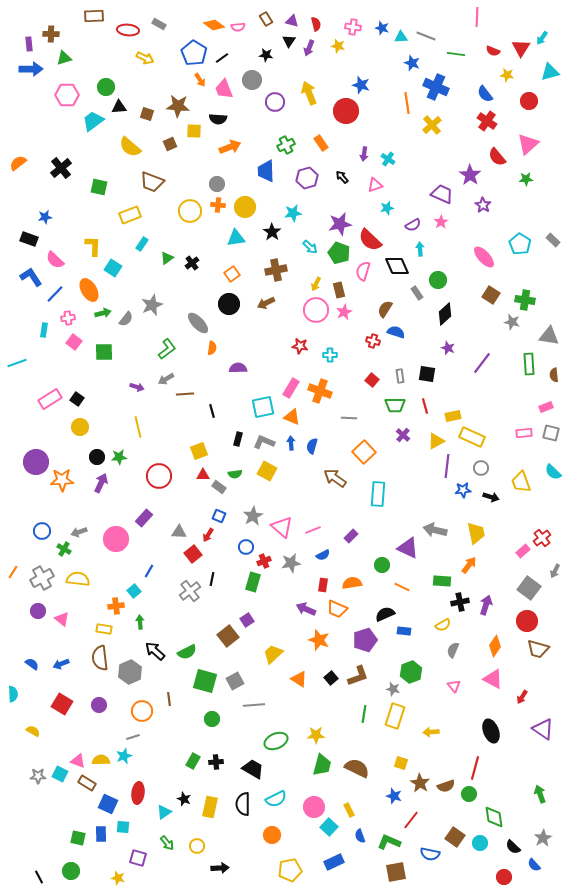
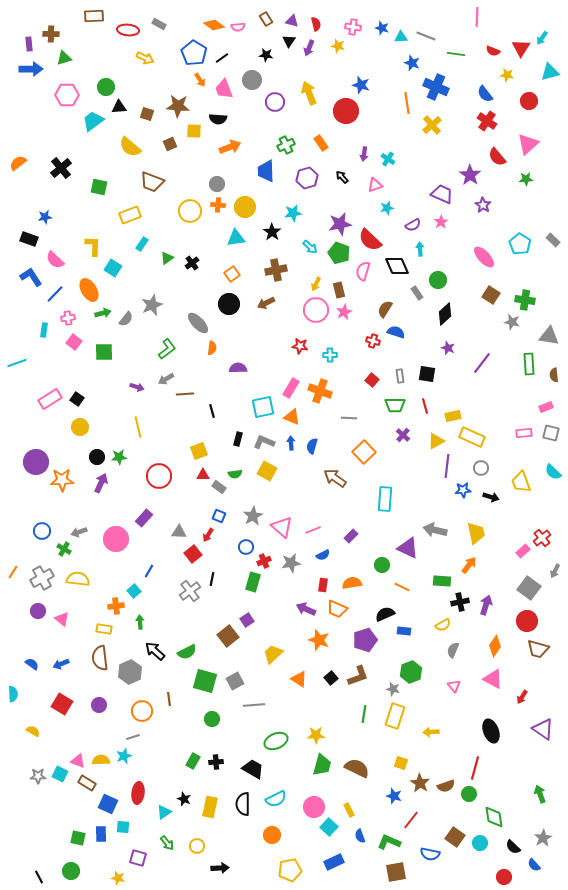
cyan rectangle at (378, 494): moved 7 px right, 5 px down
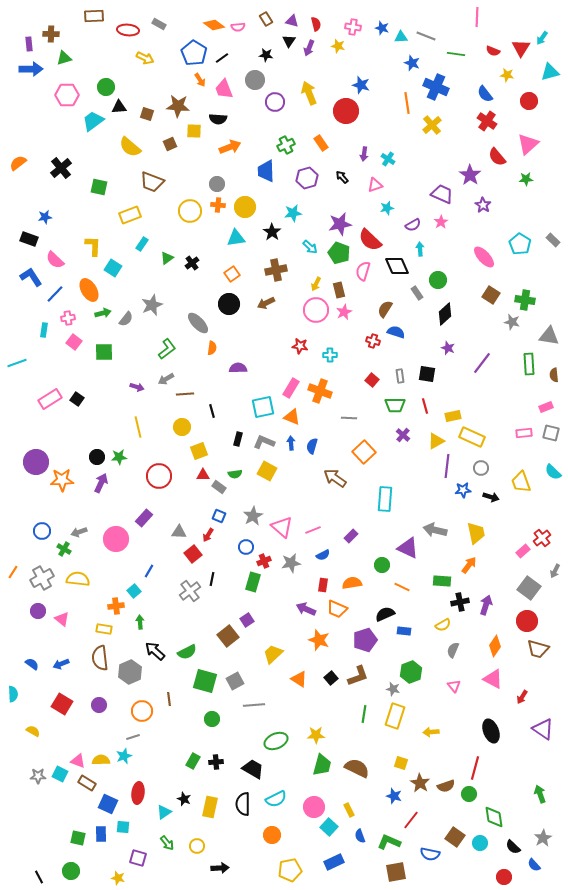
gray circle at (252, 80): moved 3 px right
yellow circle at (80, 427): moved 102 px right
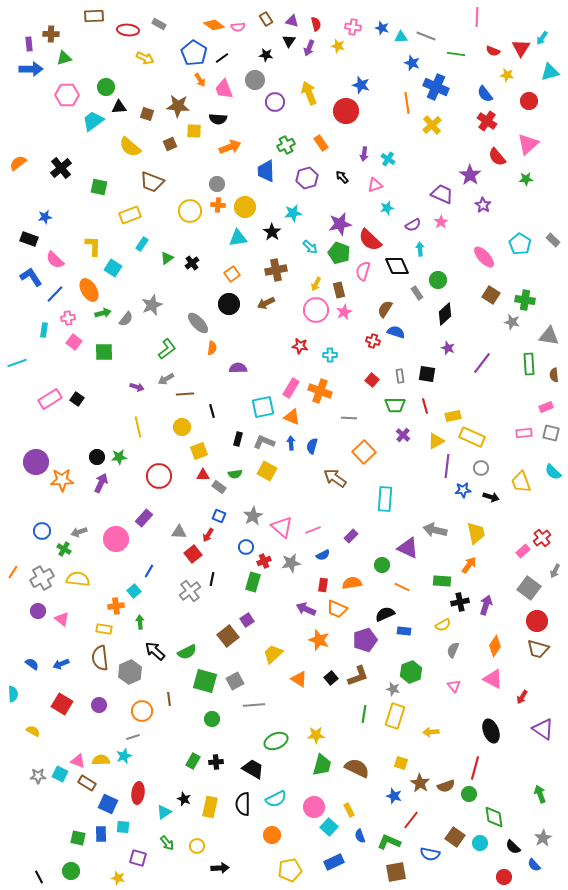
cyan triangle at (236, 238): moved 2 px right
red circle at (527, 621): moved 10 px right
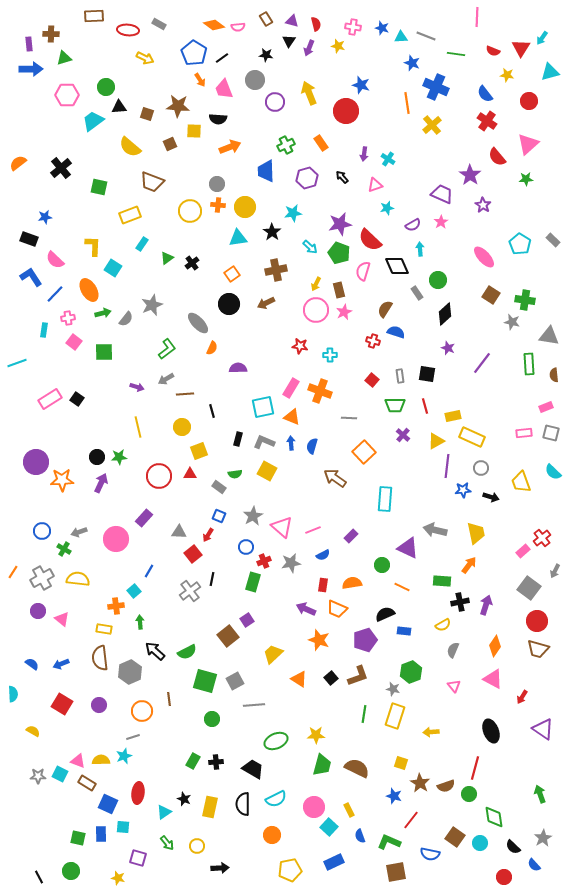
orange semicircle at (212, 348): rotated 16 degrees clockwise
red triangle at (203, 475): moved 13 px left, 1 px up
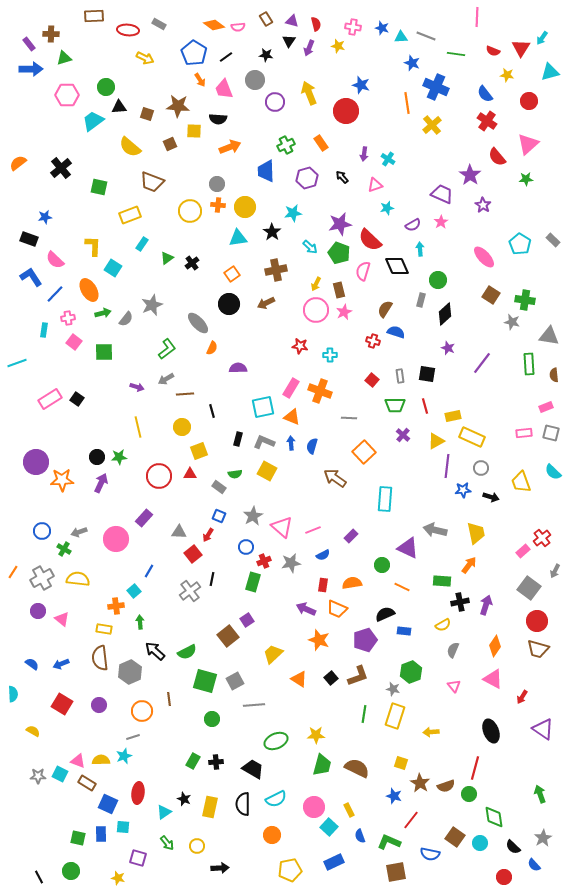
purple rectangle at (29, 44): rotated 32 degrees counterclockwise
black line at (222, 58): moved 4 px right, 1 px up
gray rectangle at (417, 293): moved 4 px right, 7 px down; rotated 48 degrees clockwise
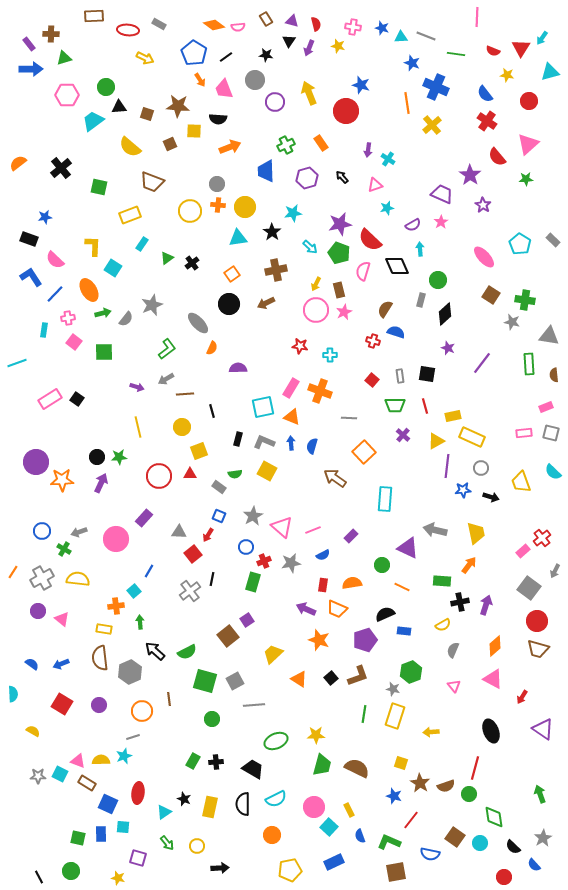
purple arrow at (364, 154): moved 4 px right, 4 px up
orange diamond at (495, 646): rotated 15 degrees clockwise
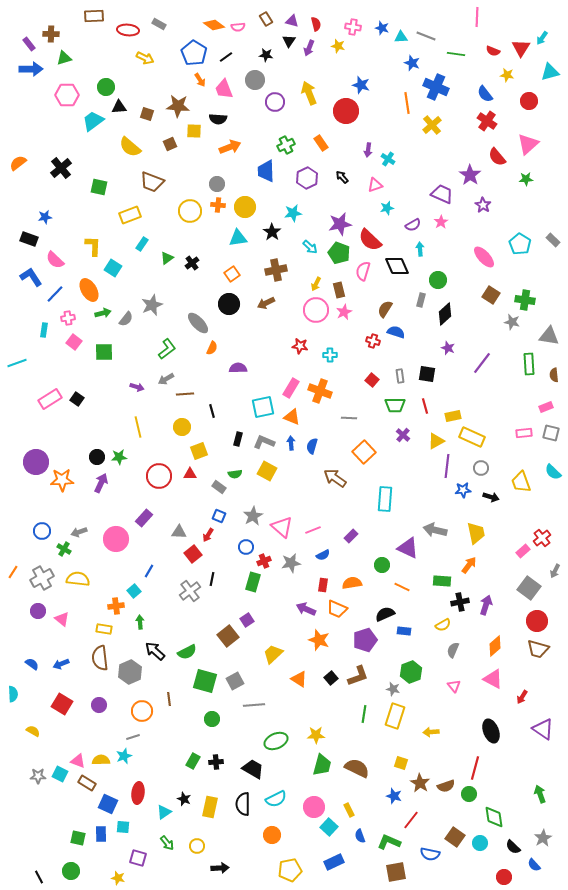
purple hexagon at (307, 178): rotated 10 degrees counterclockwise
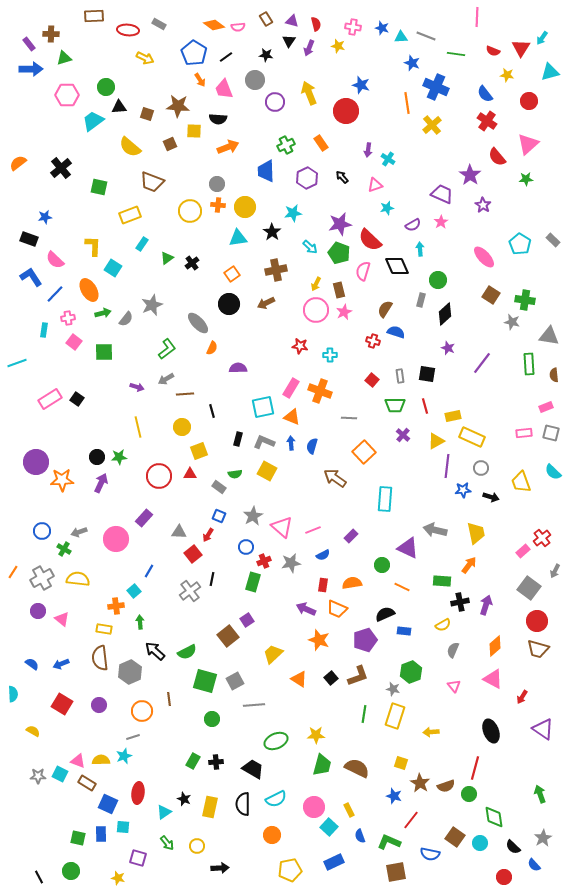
orange arrow at (230, 147): moved 2 px left
